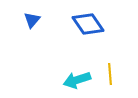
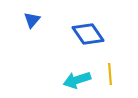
blue diamond: moved 10 px down
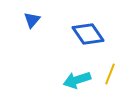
yellow line: rotated 25 degrees clockwise
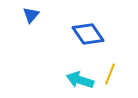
blue triangle: moved 1 px left, 5 px up
cyan arrow: moved 3 px right; rotated 36 degrees clockwise
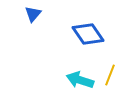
blue triangle: moved 2 px right, 1 px up
yellow line: moved 1 px down
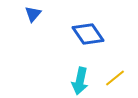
yellow line: moved 5 px right, 3 px down; rotated 30 degrees clockwise
cyan arrow: moved 1 px down; rotated 96 degrees counterclockwise
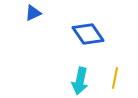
blue triangle: moved 1 px up; rotated 24 degrees clockwise
yellow line: rotated 40 degrees counterclockwise
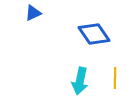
blue diamond: moved 6 px right
yellow line: rotated 10 degrees counterclockwise
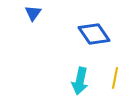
blue triangle: rotated 30 degrees counterclockwise
yellow line: rotated 10 degrees clockwise
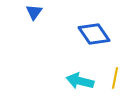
blue triangle: moved 1 px right, 1 px up
cyan arrow: rotated 92 degrees clockwise
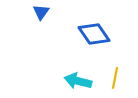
blue triangle: moved 7 px right
cyan arrow: moved 2 px left
